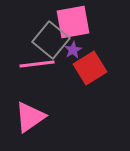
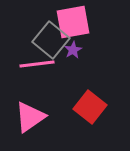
red square: moved 39 px down; rotated 20 degrees counterclockwise
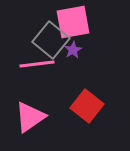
red square: moved 3 px left, 1 px up
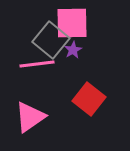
pink square: moved 1 px left, 1 px down; rotated 9 degrees clockwise
red square: moved 2 px right, 7 px up
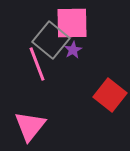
pink line: rotated 76 degrees clockwise
red square: moved 21 px right, 4 px up
pink triangle: moved 9 px down; rotated 16 degrees counterclockwise
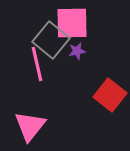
purple star: moved 4 px right, 1 px down; rotated 18 degrees clockwise
pink line: rotated 8 degrees clockwise
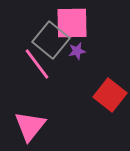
pink line: rotated 24 degrees counterclockwise
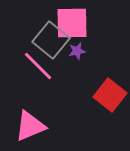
pink line: moved 1 px right, 2 px down; rotated 8 degrees counterclockwise
pink triangle: rotated 28 degrees clockwise
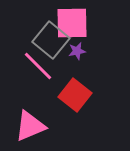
red square: moved 35 px left
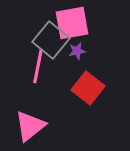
pink square: rotated 9 degrees counterclockwise
pink line: rotated 56 degrees clockwise
red square: moved 13 px right, 7 px up
pink triangle: rotated 16 degrees counterclockwise
